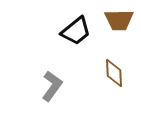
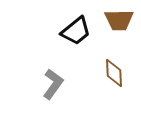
gray L-shape: moved 1 px right, 2 px up
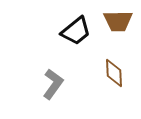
brown trapezoid: moved 1 px left, 1 px down
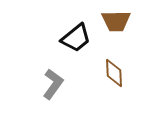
brown trapezoid: moved 2 px left
black trapezoid: moved 7 px down
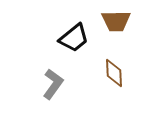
black trapezoid: moved 2 px left
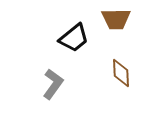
brown trapezoid: moved 2 px up
brown diamond: moved 7 px right
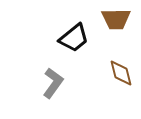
brown diamond: rotated 12 degrees counterclockwise
gray L-shape: moved 1 px up
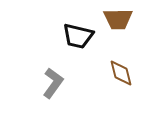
brown trapezoid: moved 2 px right
black trapezoid: moved 4 px right, 2 px up; rotated 52 degrees clockwise
